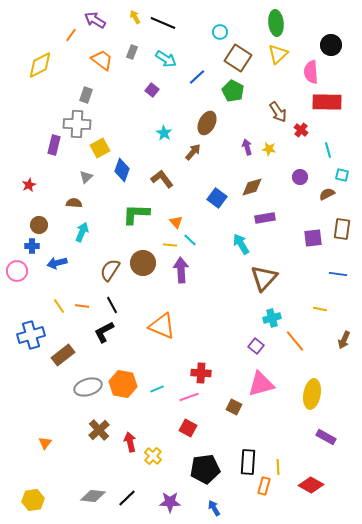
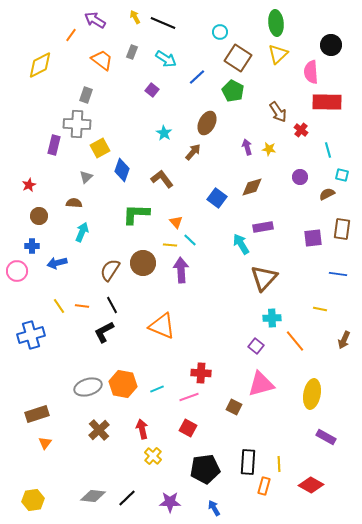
purple rectangle at (265, 218): moved 2 px left, 9 px down
brown circle at (39, 225): moved 9 px up
cyan cross at (272, 318): rotated 12 degrees clockwise
brown rectangle at (63, 355): moved 26 px left, 59 px down; rotated 20 degrees clockwise
red arrow at (130, 442): moved 12 px right, 13 px up
yellow line at (278, 467): moved 1 px right, 3 px up
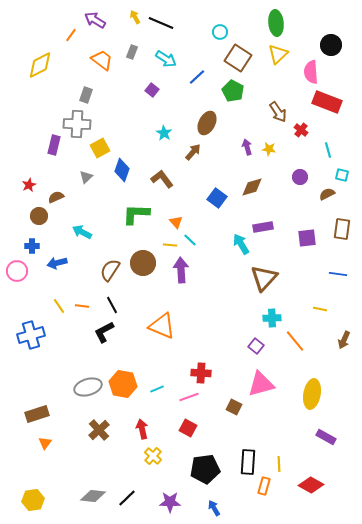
black line at (163, 23): moved 2 px left
red rectangle at (327, 102): rotated 20 degrees clockwise
brown semicircle at (74, 203): moved 18 px left, 6 px up; rotated 28 degrees counterclockwise
cyan arrow at (82, 232): rotated 84 degrees counterclockwise
purple square at (313, 238): moved 6 px left
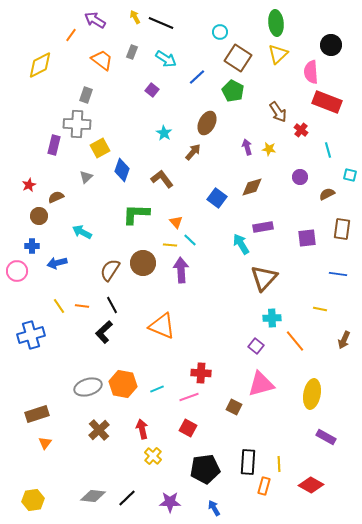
cyan square at (342, 175): moved 8 px right
black L-shape at (104, 332): rotated 15 degrees counterclockwise
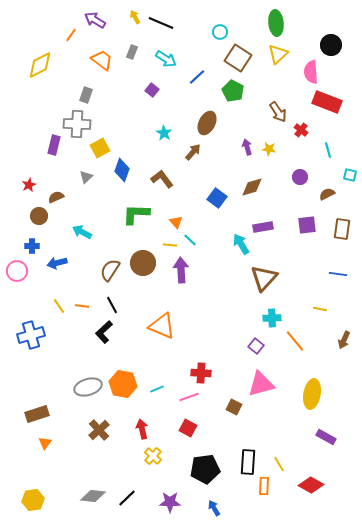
purple square at (307, 238): moved 13 px up
yellow line at (279, 464): rotated 28 degrees counterclockwise
orange rectangle at (264, 486): rotated 12 degrees counterclockwise
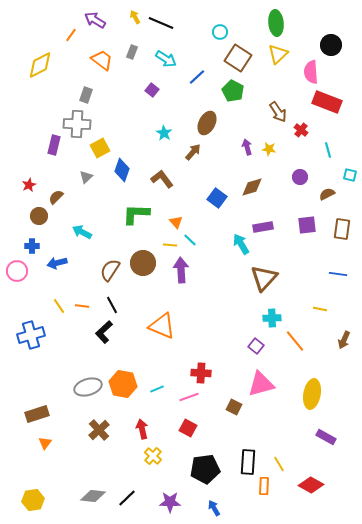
brown semicircle at (56, 197): rotated 21 degrees counterclockwise
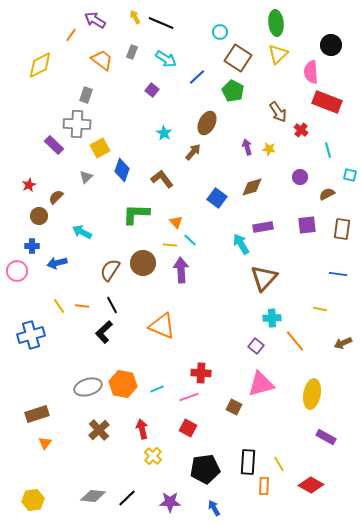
purple rectangle at (54, 145): rotated 60 degrees counterclockwise
brown arrow at (344, 340): moved 1 px left, 3 px down; rotated 42 degrees clockwise
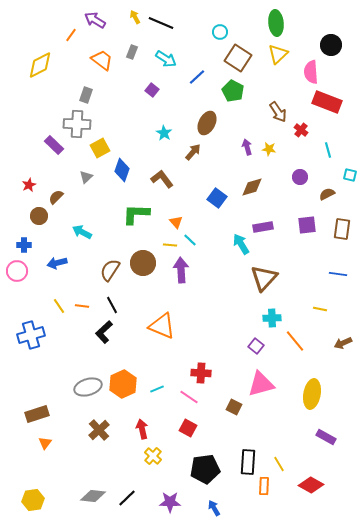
blue cross at (32, 246): moved 8 px left, 1 px up
orange hexagon at (123, 384): rotated 24 degrees clockwise
pink line at (189, 397): rotated 54 degrees clockwise
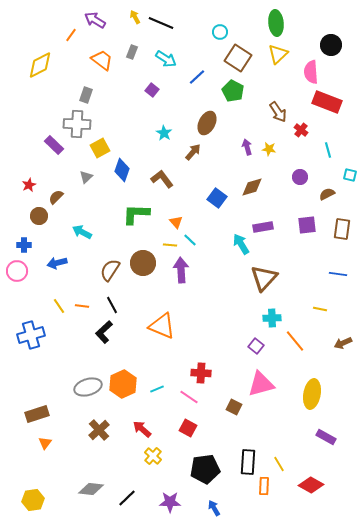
red arrow at (142, 429): rotated 36 degrees counterclockwise
gray diamond at (93, 496): moved 2 px left, 7 px up
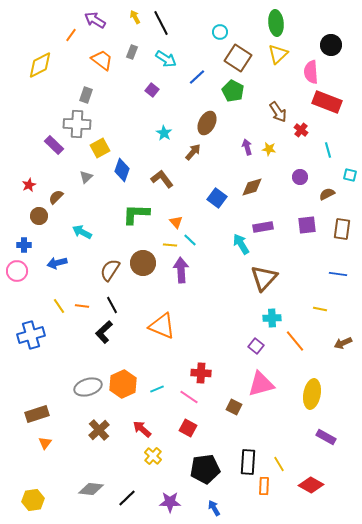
black line at (161, 23): rotated 40 degrees clockwise
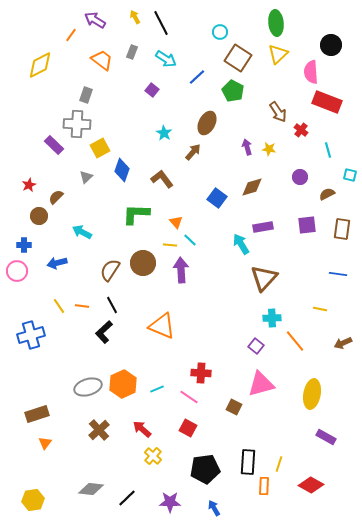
yellow line at (279, 464): rotated 49 degrees clockwise
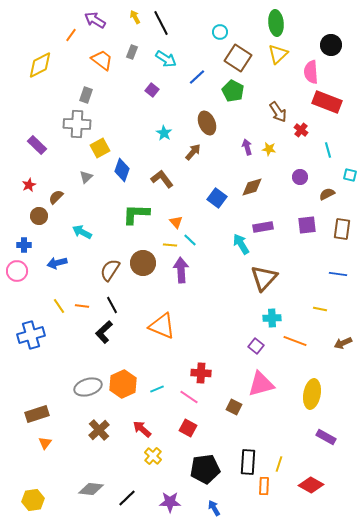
brown ellipse at (207, 123): rotated 50 degrees counterclockwise
purple rectangle at (54, 145): moved 17 px left
orange line at (295, 341): rotated 30 degrees counterclockwise
